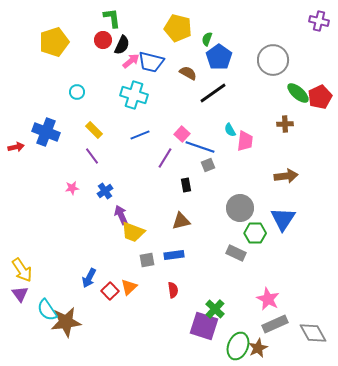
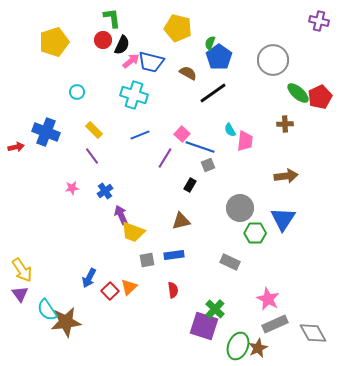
green semicircle at (207, 39): moved 3 px right, 4 px down
black rectangle at (186, 185): moved 4 px right; rotated 40 degrees clockwise
gray rectangle at (236, 253): moved 6 px left, 9 px down
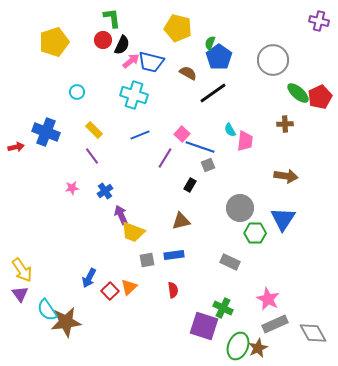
brown arrow at (286, 176): rotated 15 degrees clockwise
green cross at (215, 309): moved 8 px right, 1 px up; rotated 18 degrees counterclockwise
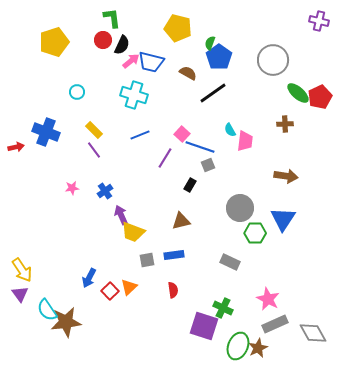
purple line at (92, 156): moved 2 px right, 6 px up
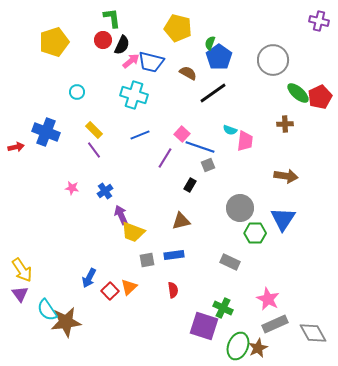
cyan semicircle at (230, 130): rotated 40 degrees counterclockwise
pink star at (72, 188): rotated 16 degrees clockwise
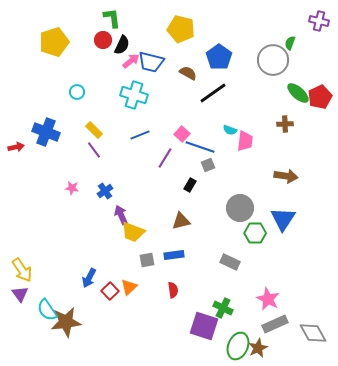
yellow pentagon at (178, 28): moved 3 px right, 1 px down
green semicircle at (210, 43): moved 80 px right
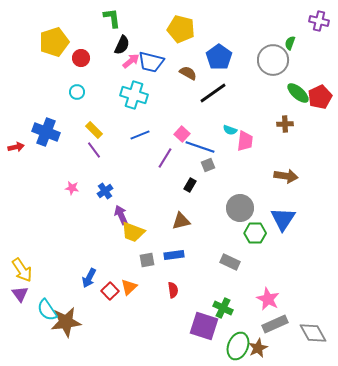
red circle at (103, 40): moved 22 px left, 18 px down
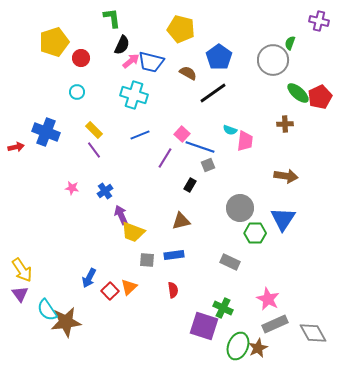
gray square at (147, 260): rotated 14 degrees clockwise
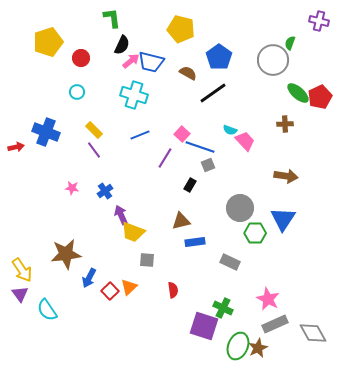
yellow pentagon at (54, 42): moved 6 px left
pink trapezoid at (245, 141): rotated 50 degrees counterclockwise
blue rectangle at (174, 255): moved 21 px right, 13 px up
brown star at (66, 322): moved 68 px up
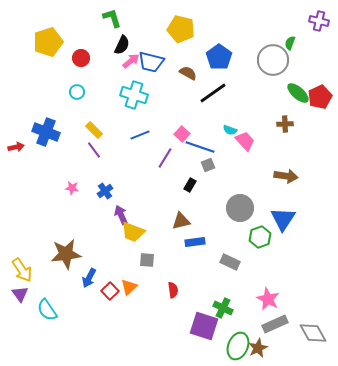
green L-shape at (112, 18): rotated 10 degrees counterclockwise
green hexagon at (255, 233): moved 5 px right, 4 px down; rotated 20 degrees counterclockwise
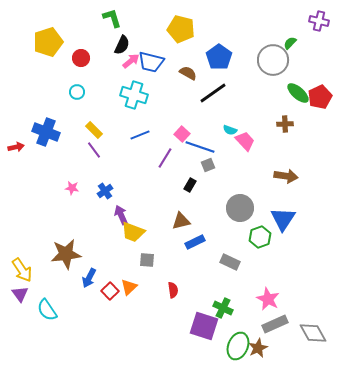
green semicircle at (290, 43): rotated 24 degrees clockwise
blue rectangle at (195, 242): rotated 18 degrees counterclockwise
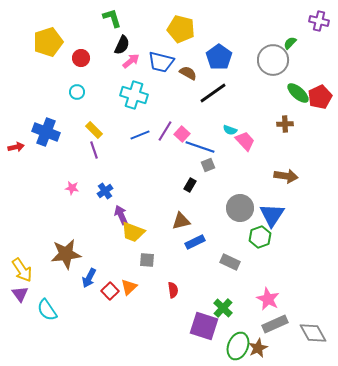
blue trapezoid at (151, 62): moved 10 px right
purple line at (94, 150): rotated 18 degrees clockwise
purple line at (165, 158): moved 27 px up
blue triangle at (283, 219): moved 11 px left, 4 px up
green cross at (223, 308): rotated 18 degrees clockwise
